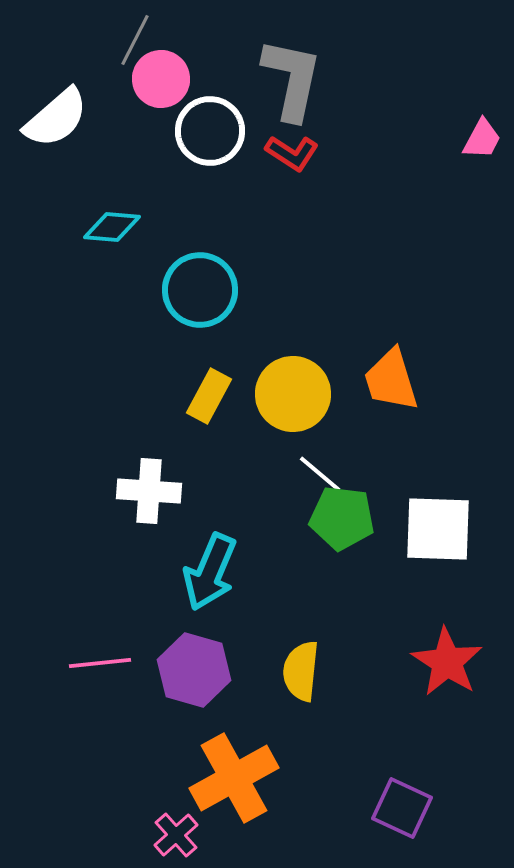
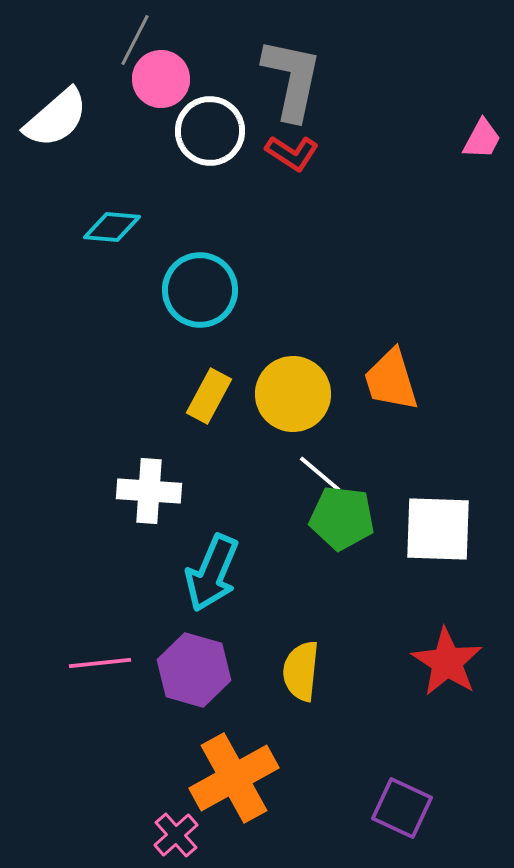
cyan arrow: moved 2 px right, 1 px down
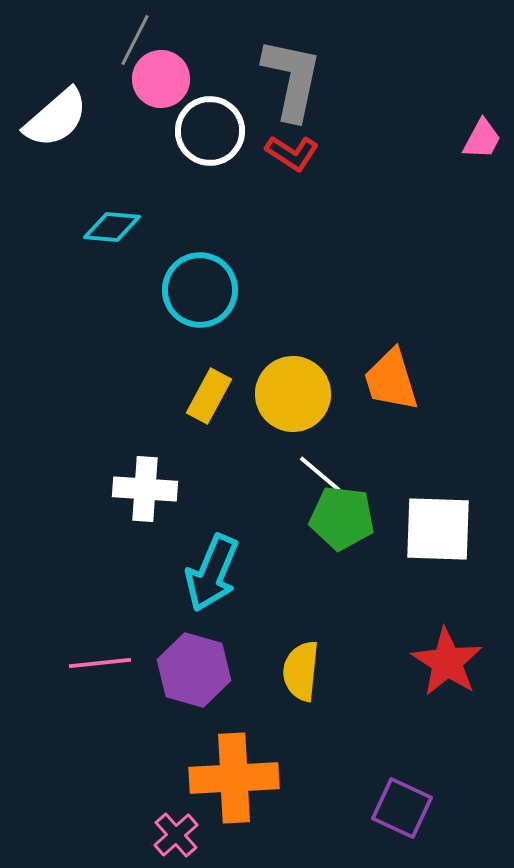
white cross: moved 4 px left, 2 px up
orange cross: rotated 26 degrees clockwise
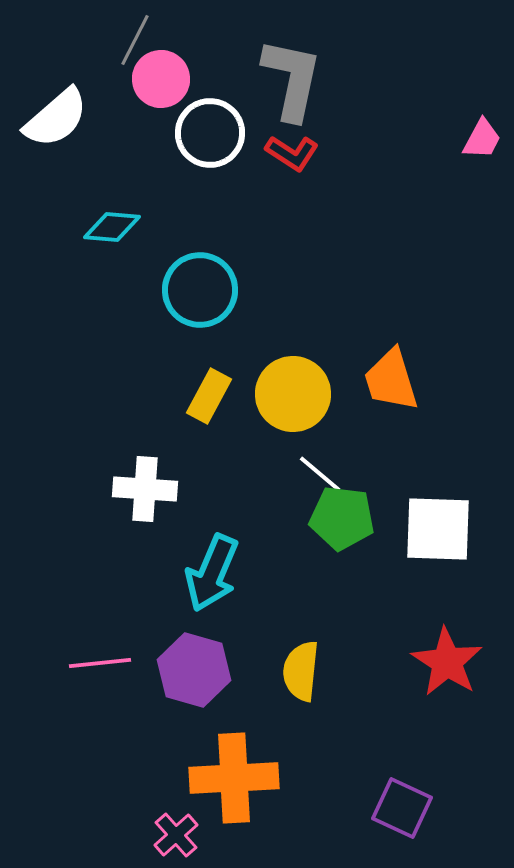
white circle: moved 2 px down
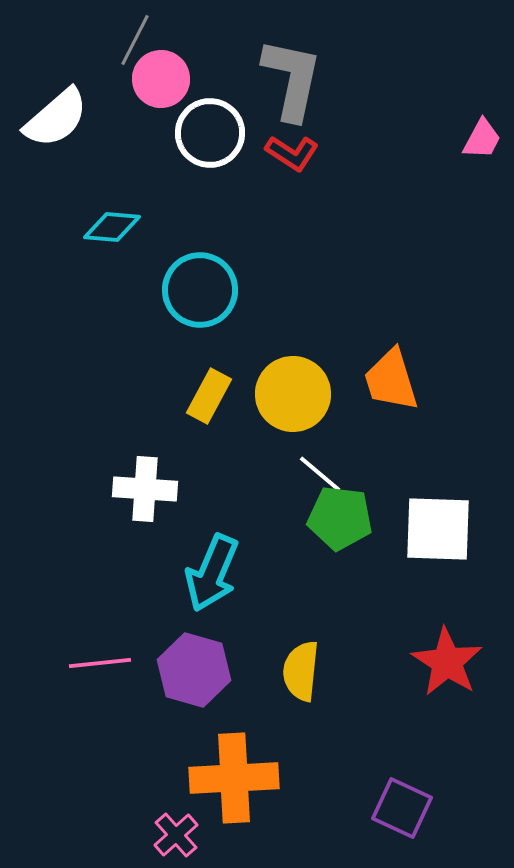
green pentagon: moved 2 px left
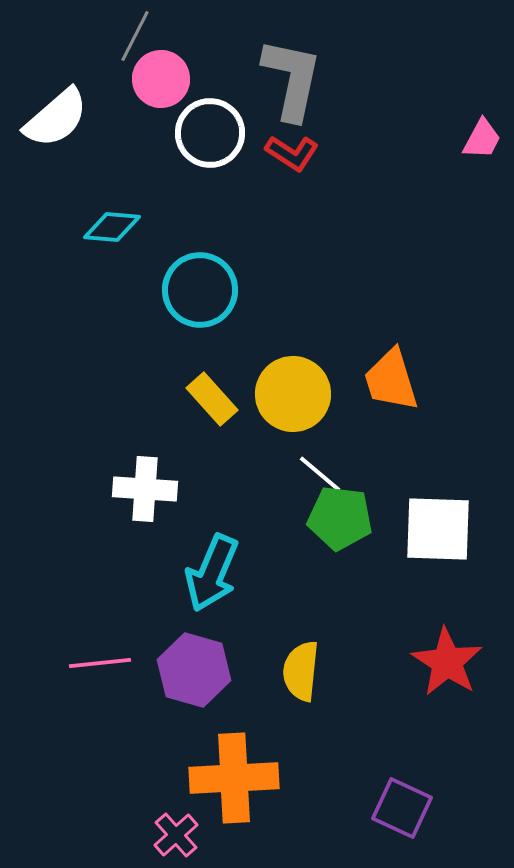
gray line: moved 4 px up
yellow rectangle: moved 3 px right, 3 px down; rotated 70 degrees counterclockwise
